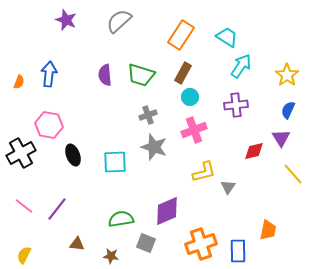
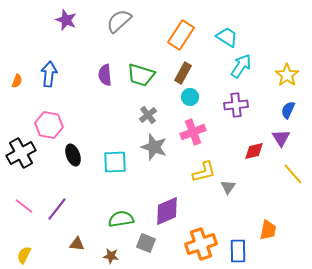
orange semicircle: moved 2 px left, 1 px up
gray cross: rotated 18 degrees counterclockwise
pink cross: moved 1 px left, 2 px down
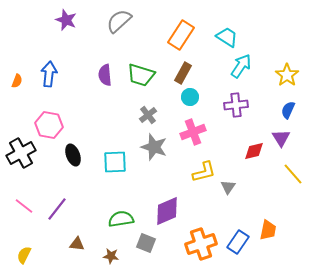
blue rectangle: moved 9 px up; rotated 35 degrees clockwise
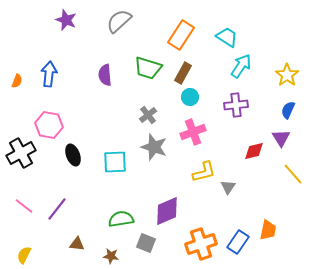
green trapezoid: moved 7 px right, 7 px up
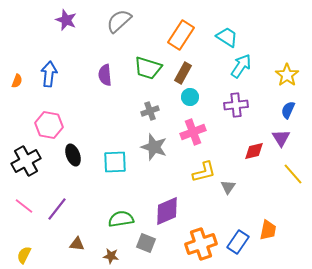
gray cross: moved 2 px right, 4 px up; rotated 18 degrees clockwise
black cross: moved 5 px right, 8 px down
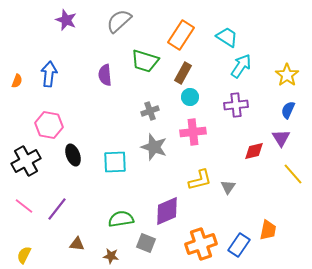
green trapezoid: moved 3 px left, 7 px up
pink cross: rotated 15 degrees clockwise
yellow L-shape: moved 4 px left, 8 px down
blue rectangle: moved 1 px right, 3 px down
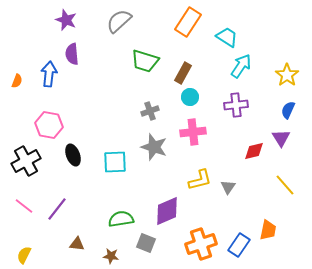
orange rectangle: moved 7 px right, 13 px up
purple semicircle: moved 33 px left, 21 px up
yellow line: moved 8 px left, 11 px down
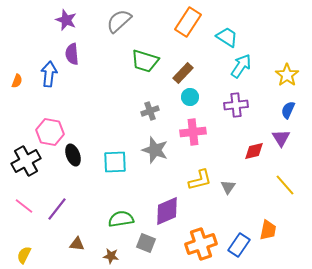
brown rectangle: rotated 15 degrees clockwise
pink hexagon: moved 1 px right, 7 px down
gray star: moved 1 px right, 3 px down
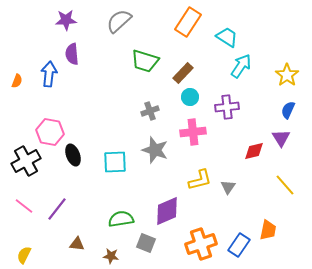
purple star: rotated 25 degrees counterclockwise
purple cross: moved 9 px left, 2 px down
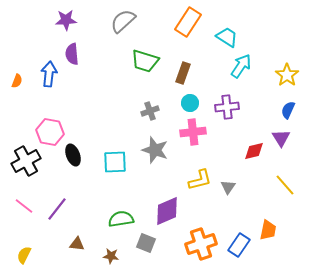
gray semicircle: moved 4 px right
brown rectangle: rotated 25 degrees counterclockwise
cyan circle: moved 6 px down
